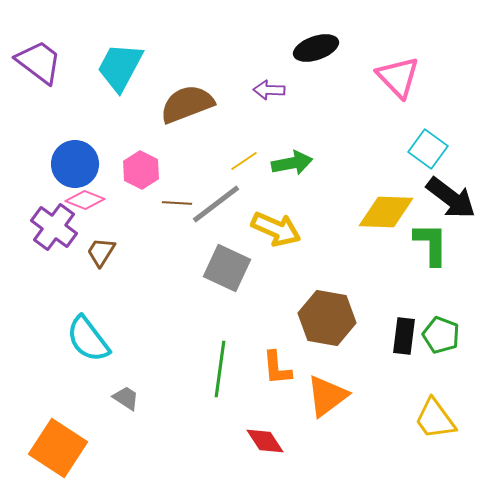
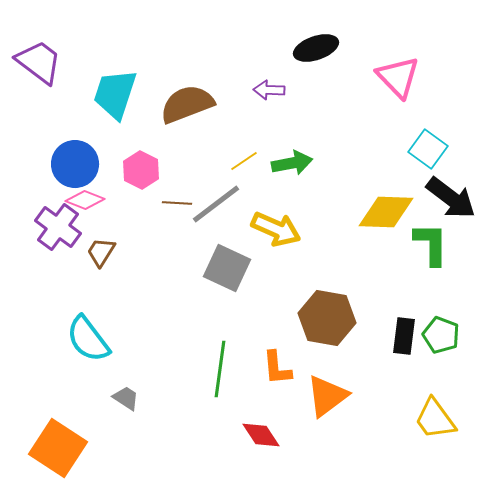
cyan trapezoid: moved 5 px left, 27 px down; rotated 10 degrees counterclockwise
purple cross: moved 4 px right
red diamond: moved 4 px left, 6 px up
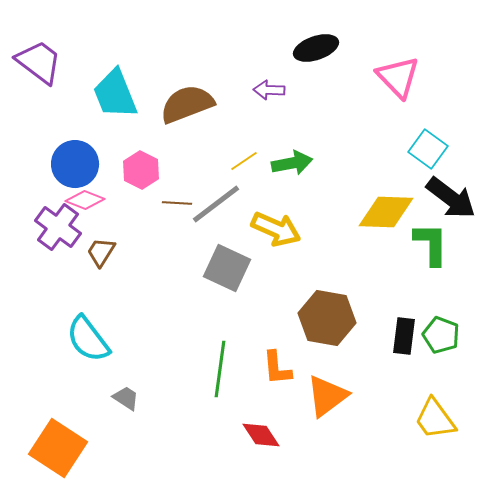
cyan trapezoid: rotated 40 degrees counterclockwise
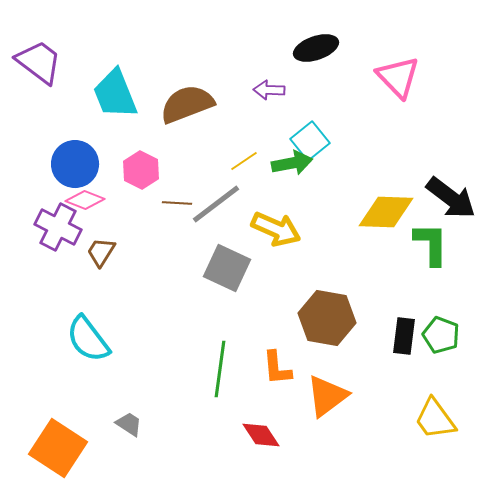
cyan square: moved 118 px left, 8 px up; rotated 15 degrees clockwise
purple cross: rotated 9 degrees counterclockwise
gray trapezoid: moved 3 px right, 26 px down
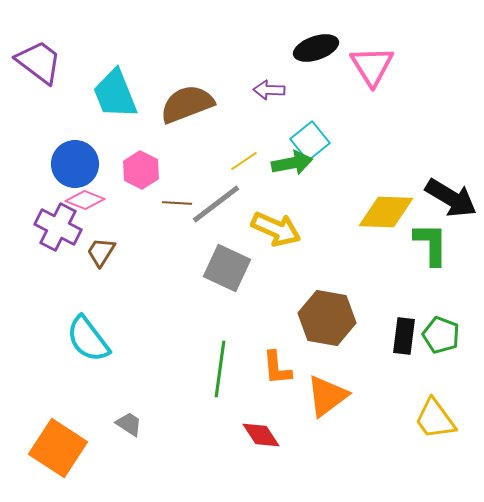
pink triangle: moved 26 px left, 11 px up; rotated 12 degrees clockwise
black arrow: rotated 6 degrees counterclockwise
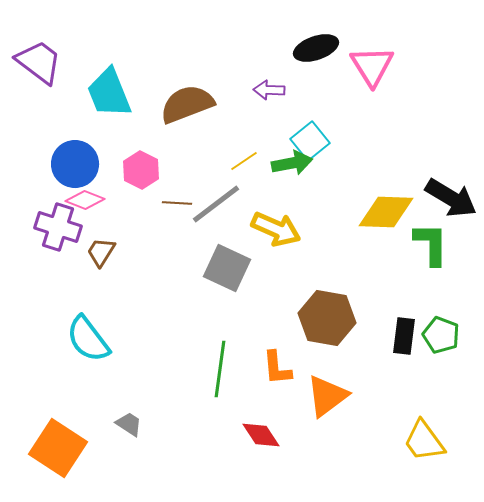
cyan trapezoid: moved 6 px left, 1 px up
purple cross: rotated 9 degrees counterclockwise
yellow trapezoid: moved 11 px left, 22 px down
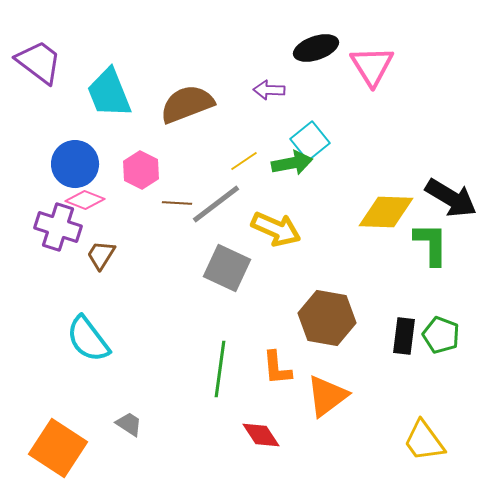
brown trapezoid: moved 3 px down
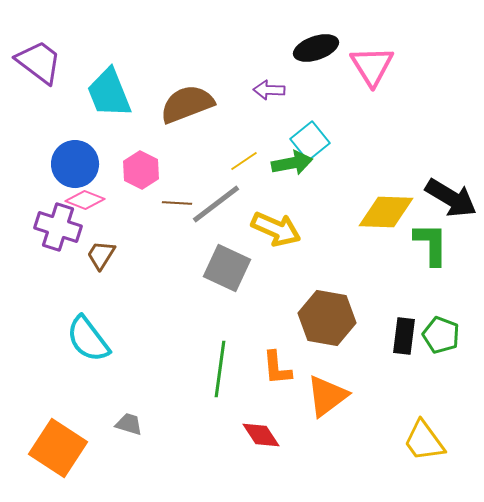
gray trapezoid: rotated 16 degrees counterclockwise
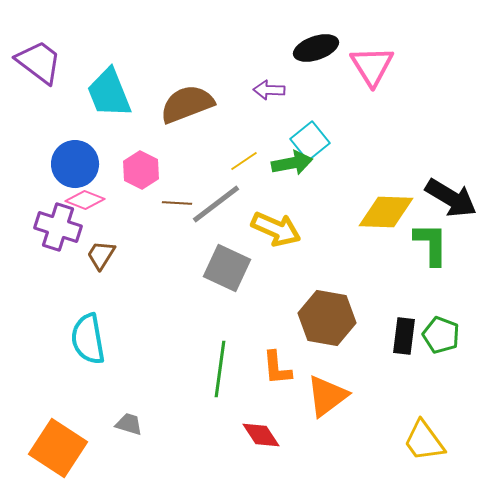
cyan semicircle: rotated 27 degrees clockwise
